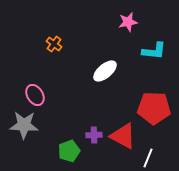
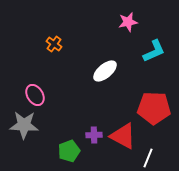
cyan L-shape: rotated 30 degrees counterclockwise
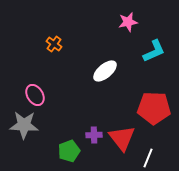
red triangle: moved 1 px left, 2 px down; rotated 24 degrees clockwise
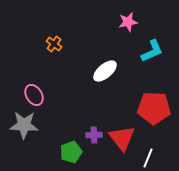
cyan L-shape: moved 2 px left
pink ellipse: moved 1 px left
green pentagon: moved 2 px right, 1 px down
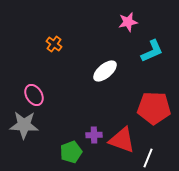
red triangle: moved 2 px down; rotated 32 degrees counterclockwise
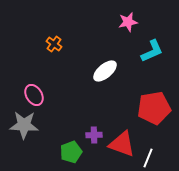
red pentagon: rotated 12 degrees counterclockwise
red triangle: moved 4 px down
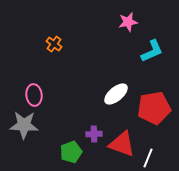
white ellipse: moved 11 px right, 23 px down
pink ellipse: rotated 25 degrees clockwise
purple cross: moved 1 px up
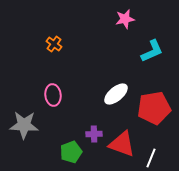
pink star: moved 3 px left, 3 px up
pink ellipse: moved 19 px right
white line: moved 3 px right
